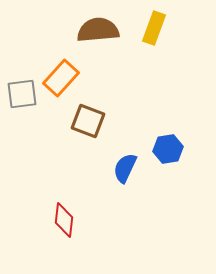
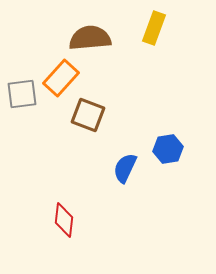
brown semicircle: moved 8 px left, 8 px down
brown square: moved 6 px up
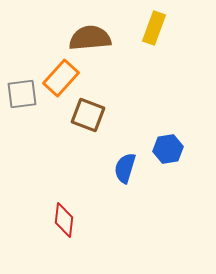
blue semicircle: rotated 8 degrees counterclockwise
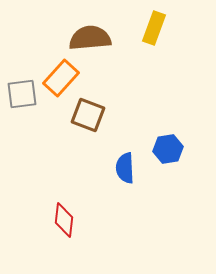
blue semicircle: rotated 20 degrees counterclockwise
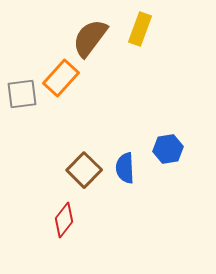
yellow rectangle: moved 14 px left, 1 px down
brown semicircle: rotated 48 degrees counterclockwise
brown square: moved 4 px left, 55 px down; rotated 24 degrees clockwise
red diamond: rotated 32 degrees clockwise
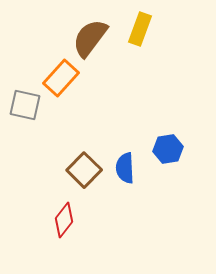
gray square: moved 3 px right, 11 px down; rotated 20 degrees clockwise
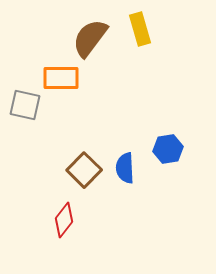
yellow rectangle: rotated 36 degrees counterclockwise
orange rectangle: rotated 48 degrees clockwise
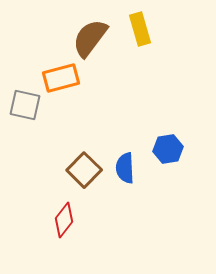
orange rectangle: rotated 15 degrees counterclockwise
